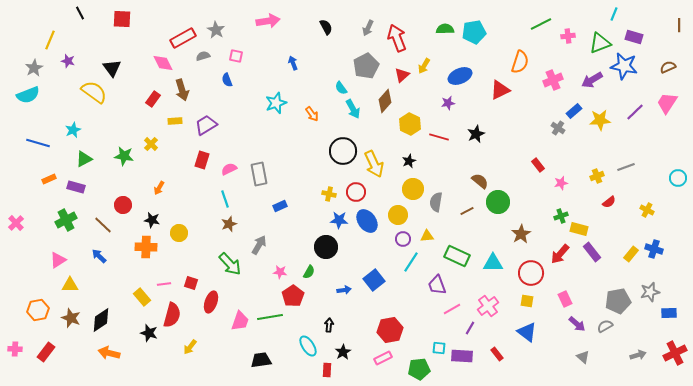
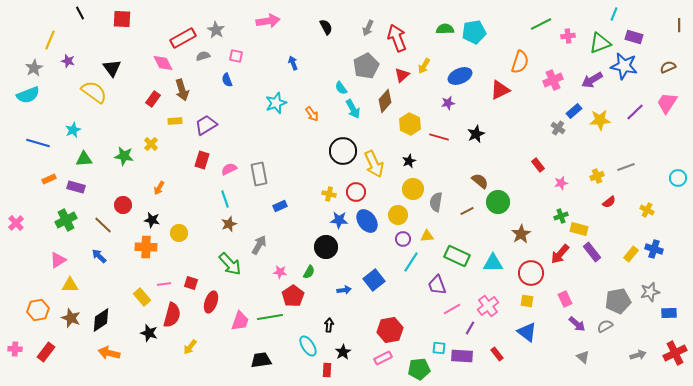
green triangle at (84, 159): rotated 24 degrees clockwise
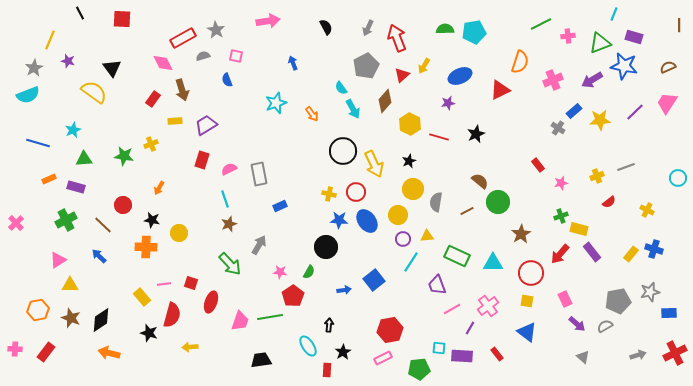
yellow cross at (151, 144): rotated 24 degrees clockwise
yellow arrow at (190, 347): rotated 49 degrees clockwise
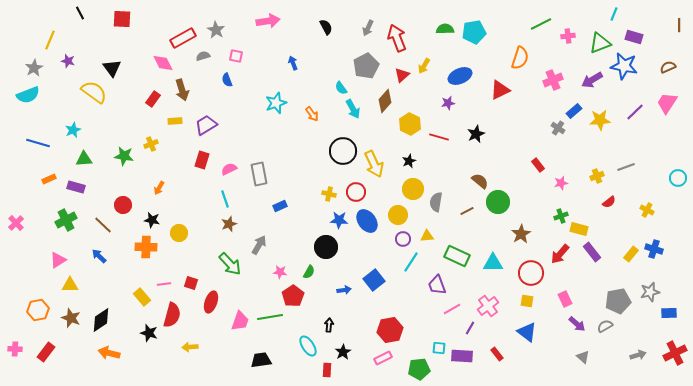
orange semicircle at (520, 62): moved 4 px up
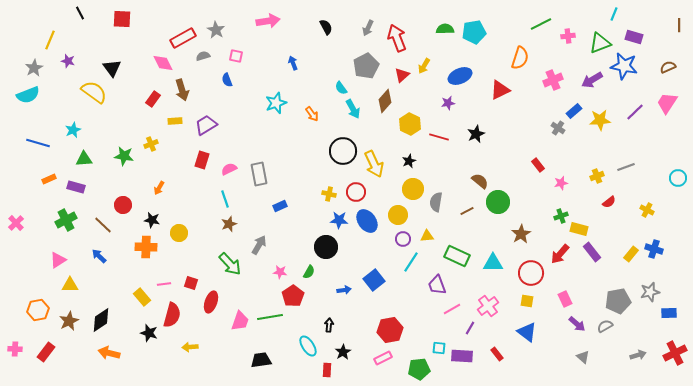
brown star at (71, 318): moved 2 px left, 3 px down; rotated 24 degrees clockwise
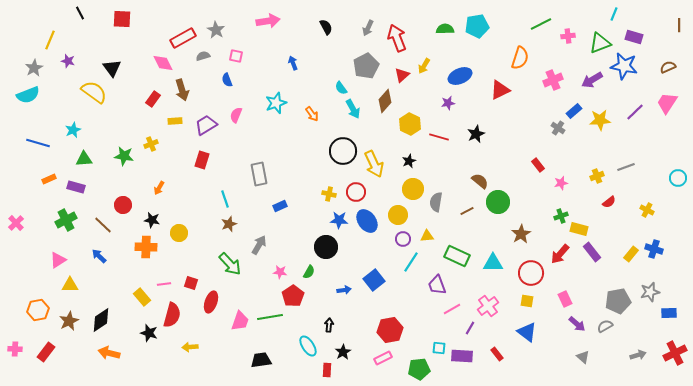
cyan pentagon at (474, 32): moved 3 px right, 6 px up
pink semicircle at (229, 169): moved 7 px right, 54 px up; rotated 42 degrees counterclockwise
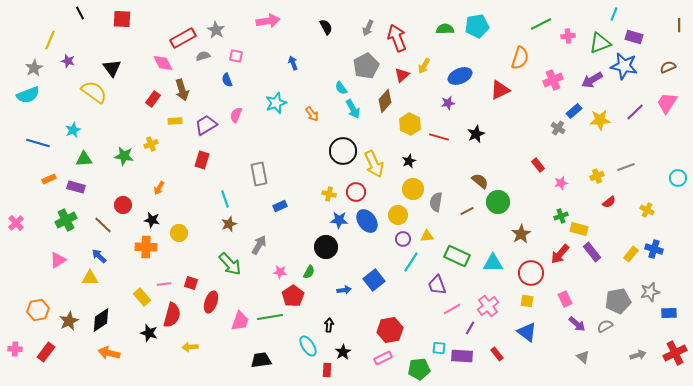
yellow triangle at (70, 285): moved 20 px right, 7 px up
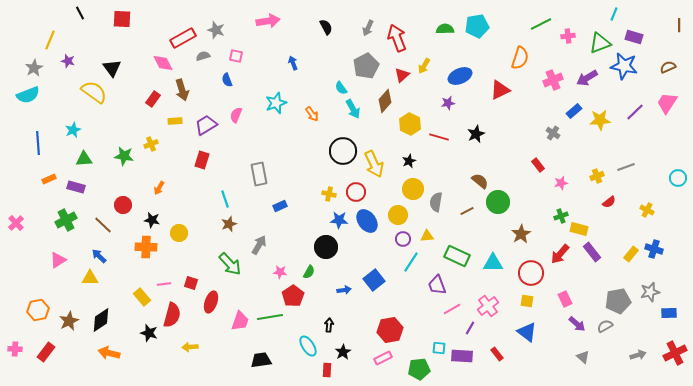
gray star at (216, 30): rotated 12 degrees counterclockwise
purple arrow at (592, 80): moved 5 px left, 2 px up
gray cross at (558, 128): moved 5 px left, 5 px down
blue line at (38, 143): rotated 70 degrees clockwise
